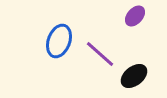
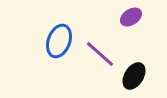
purple ellipse: moved 4 px left, 1 px down; rotated 15 degrees clockwise
black ellipse: rotated 20 degrees counterclockwise
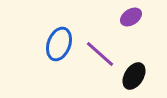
blue ellipse: moved 3 px down
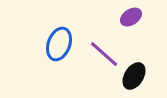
purple line: moved 4 px right
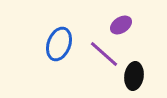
purple ellipse: moved 10 px left, 8 px down
black ellipse: rotated 24 degrees counterclockwise
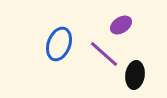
black ellipse: moved 1 px right, 1 px up
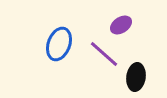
black ellipse: moved 1 px right, 2 px down
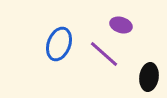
purple ellipse: rotated 50 degrees clockwise
black ellipse: moved 13 px right
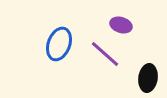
purple line: moved 1 px right
black ellipse: moved 1 px left, 1 px down
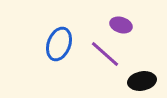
black ellipse: moved 6 px left, 3 px down; rotated 72 degrees clockwise
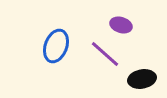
blue ellipse: moved 3 px left, 2 px down
black ellipse: moved 2 px up
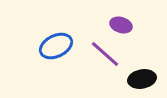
blue ellipse: rotated 44 degrees clockwise
